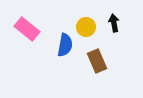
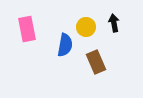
pink rectangle: rotated 40 degrees clockwise
brown rectangle: moved 1 px left, 1 px down
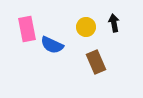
blue semicircle: moved 13 px left; rotated 105 degrees clockwise
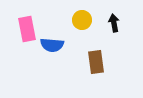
yellow circle: moved 4 px left, 7 px up
blue semicircle: rotated 20 degrees counterclockwise
brown rectangle: rotated 15 degrees clockwise
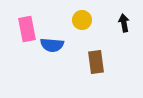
black arrow: moved 10 px right
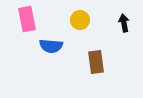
yellow circle: moved 2 px left
pink rectangle: moved 10 px up
blue semicircle: moved 1 px left, 1 px down
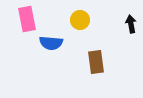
black arrow: moved 7 px right, 1 px down
blue semicircle: moved 3 px up
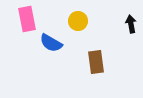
yellow circle: moved 2 px left, 1 px down
blue semicircle: rotated 25 degrees clockwise
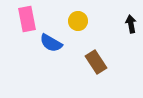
brown rectangle: rotated 25 degrees counterclockwise
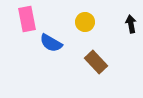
yellow circle: moved 7 px right, 1 px down
brown rectangle: rotated 10 degrees counterclockwise
